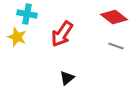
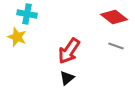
red arrow: moved 7 px right, 17 px down
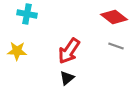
yellow star: moved 14 px down; rotated 18 degrees counterclockwise
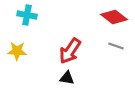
cyan cross: moved 1 px down
red arrow: moved 1 px right
black triangle: rotated 49 degrees clockwise
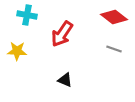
gray line: moved 2 px left, 3 px down
red arrow: moved 8 px left, 17 px up
black triangle: moved 2 px left, 2 px down; rotated 14 degrees clockwise
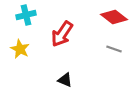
cyan cross: moved 1 px left; rotated 24 degrees counterclockwise
yellow star: moved 3 px right, 2 px up; rotated 24 degrees clockwise
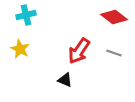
red arrow: moved 17 px right, 17 px down
gray line: moved 4 px down
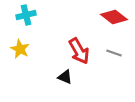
red arrow: rotated 64 degrees counterclockwise
black triangle: moved 3 px up
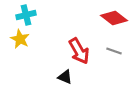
red diamond: moved 1 px down
yellow star: moved 10 px up
gray line: moved 2 px up
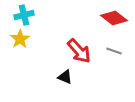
cyan cross: moved 2 px left
yellow star: rotated 12 degrees clockwise
red arrow: rotated 12 degrees counterclockwise
